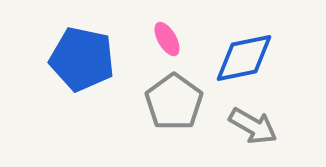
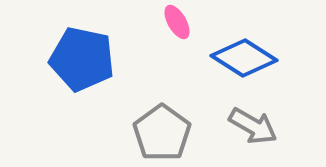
pink ellipse: moved 10 px right, 17 px up
blue diamond: rotated 44 degrees clockwise
gray pentagon: moved 12 px left, 31 px down
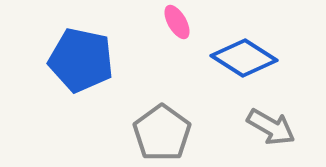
blue pentagon: moved 1 px left, 1 px down
gray arrow: moved 18 px right, 1 px down
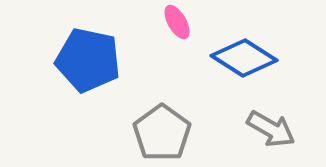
blue pentagon: moved 7 px right
gray arrow: moved 2 px down
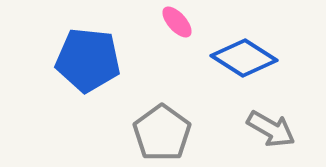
pink ellipse: rotated 12 degrees counterclockwise
blue pentagon: rotated 6 degrees counterclockwise
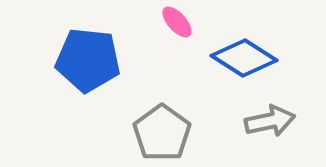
gray arrow: moved 1 px left, 8 px up; rotated 42 degrees counterclockwise
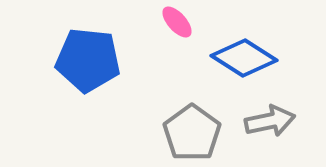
gray pentagon: moved 30 px right
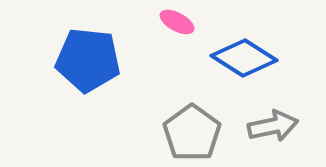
pink ellipse: rotated 20 degrees counterclockwise
gray arrow: moved 3 px right, 5 px down
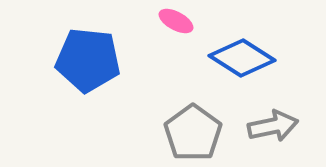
pink ellipse: moved 1 px left, 1 px up
blue diamond: moved 2 px left
gray pentagon: moved 1 px right
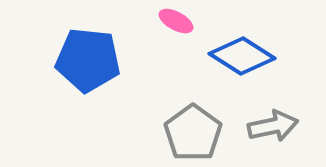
blue diamond: moved 2 px up
